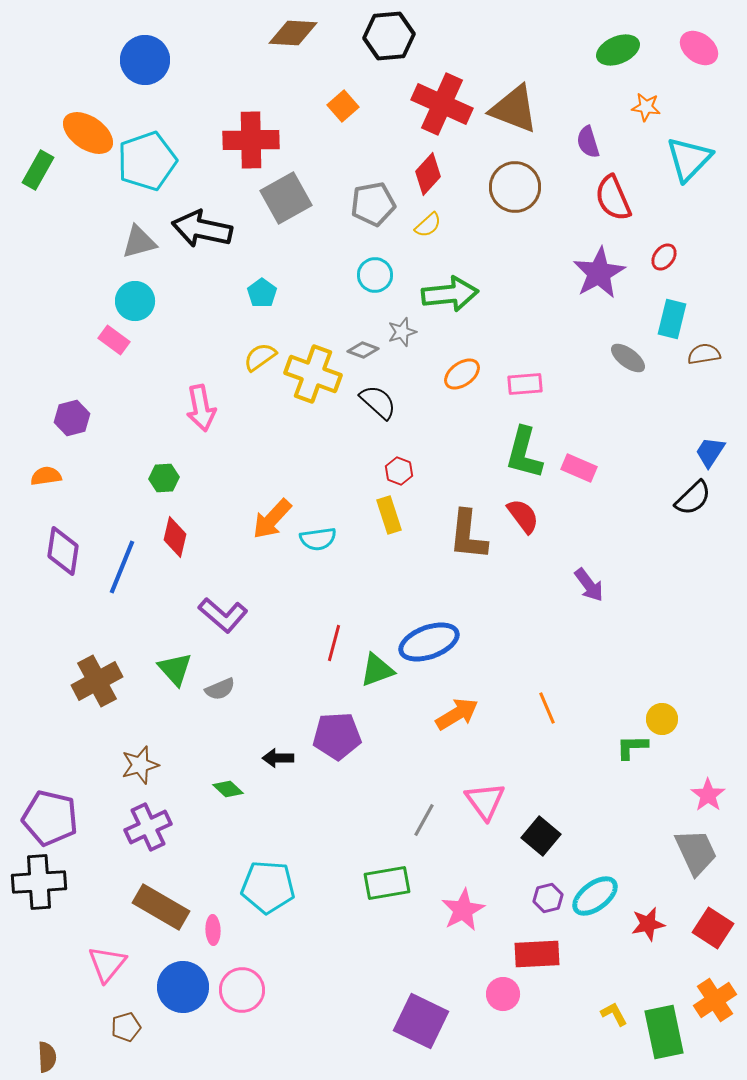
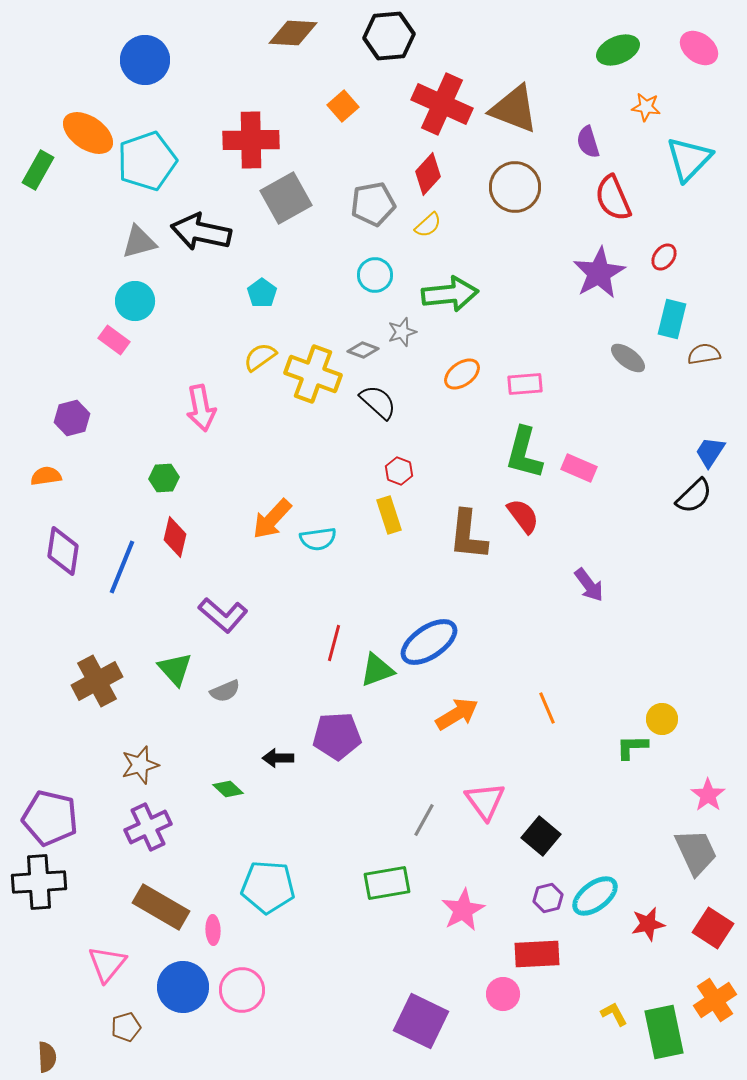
black arrow at (202, 229): moved 1 px left, 3 px down
black semicircle at (693, 498): moved 1 px right, 2 px up
blue ellipse at (429, 642): rotated 14 degrees counterclockwise
gray semicircle at (220, 689): moved 5 px right, 2 px down
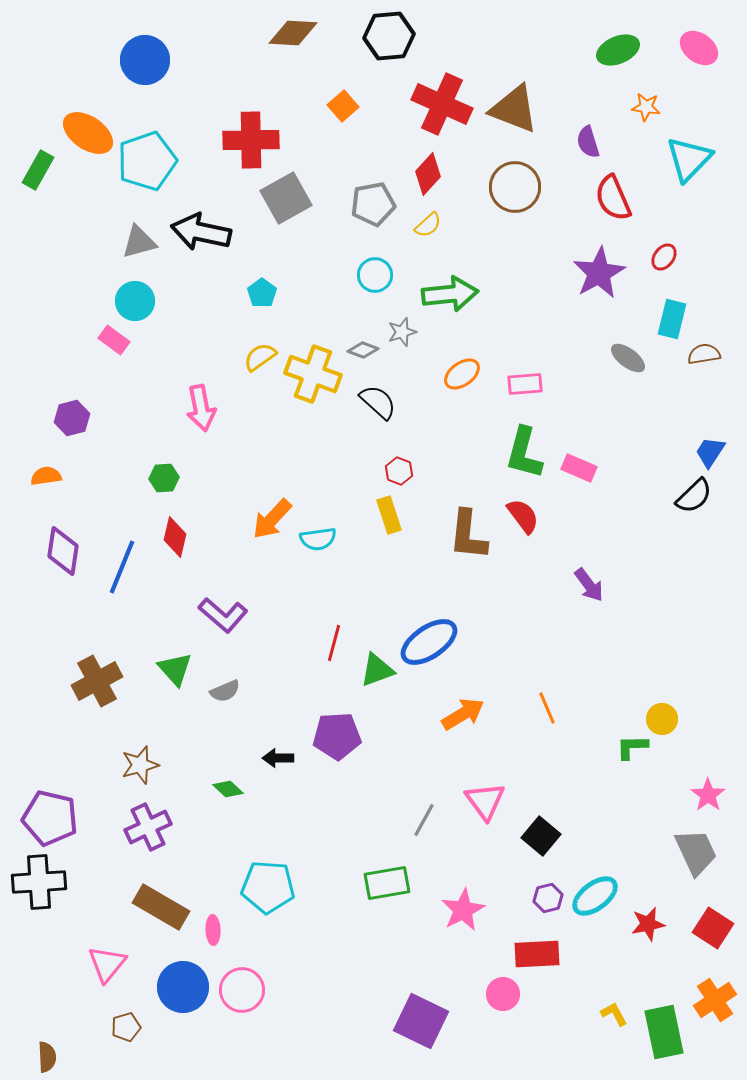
orange arrow at (457, 714): moved 6 px right
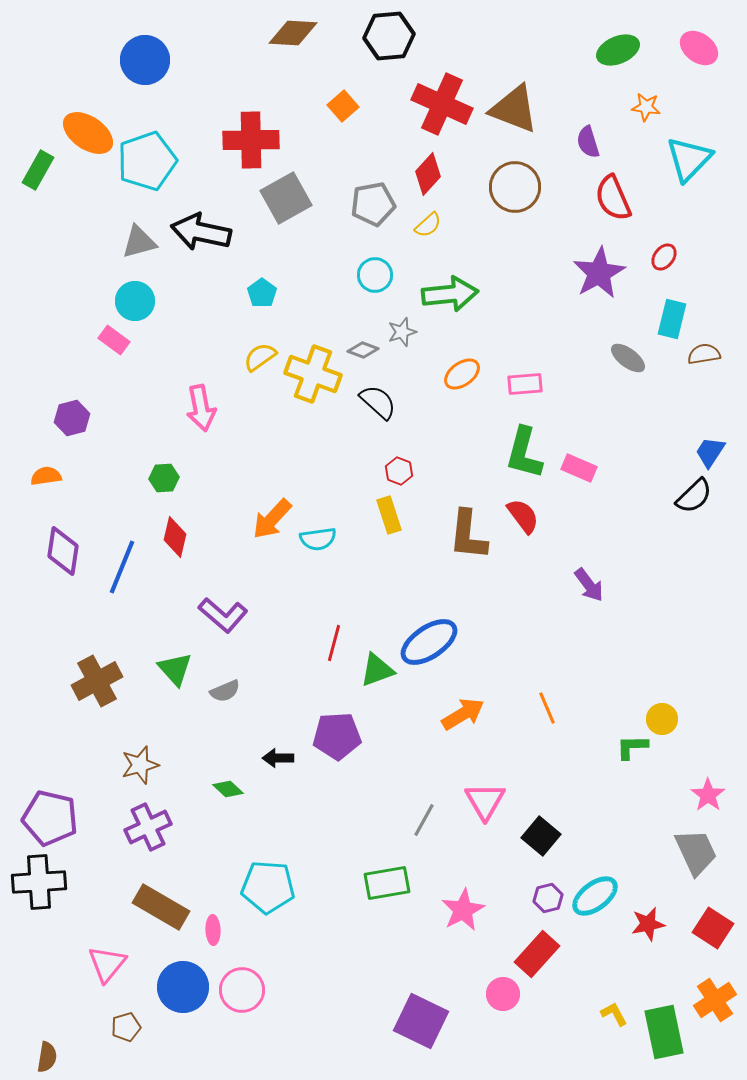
pink triangle at (485, 801): rotated 6 degrees clockwise
red rectangle at (537, 954): rotated 45 degrees counterclockwise
brown semicircle at (47, 1057): rotated 12 degrees clockwise
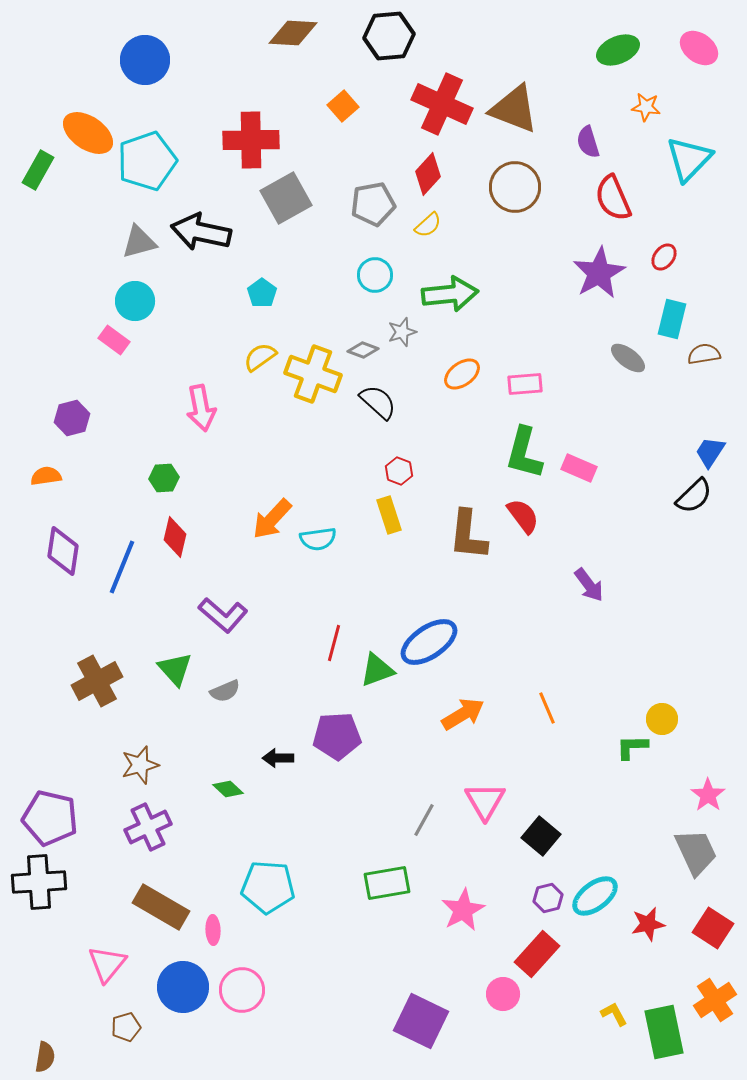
brown semicircle at (47, 1057): moved 2 px left
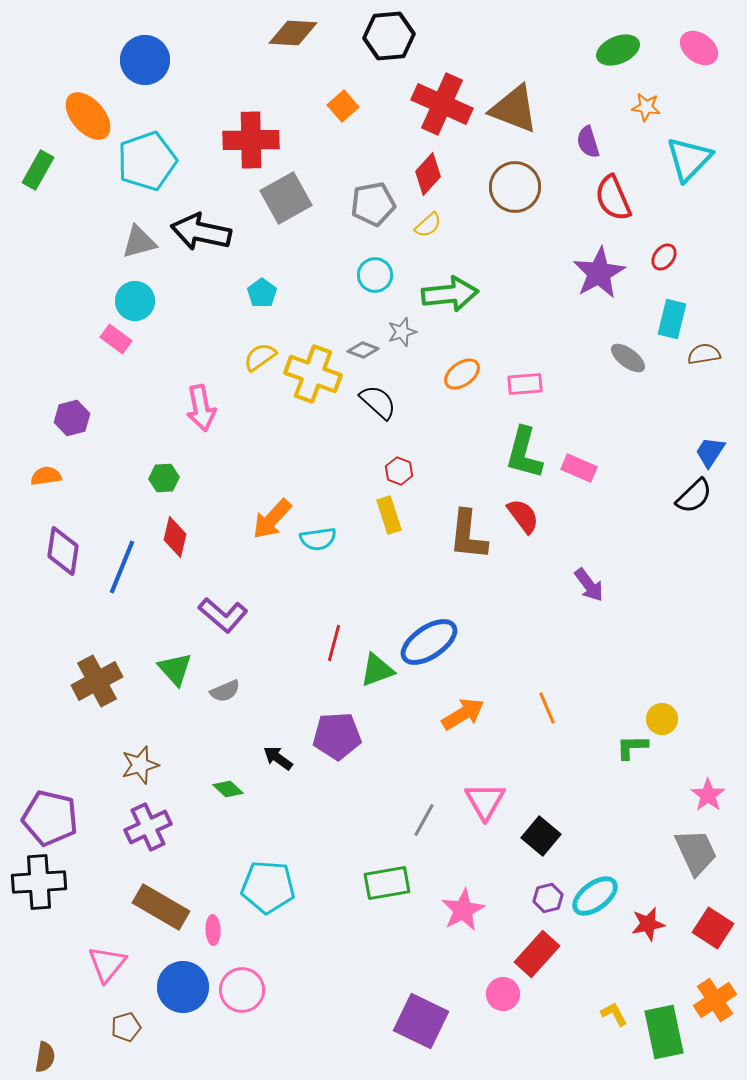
orange ellipse at (88, 133): moved 17 px up; rotated 15 degrees clockwise
pink rectangle at (114, 340): moved 2 px right, 1 px up
black arrow at (278, 758): rotated 36 degrees clockwise
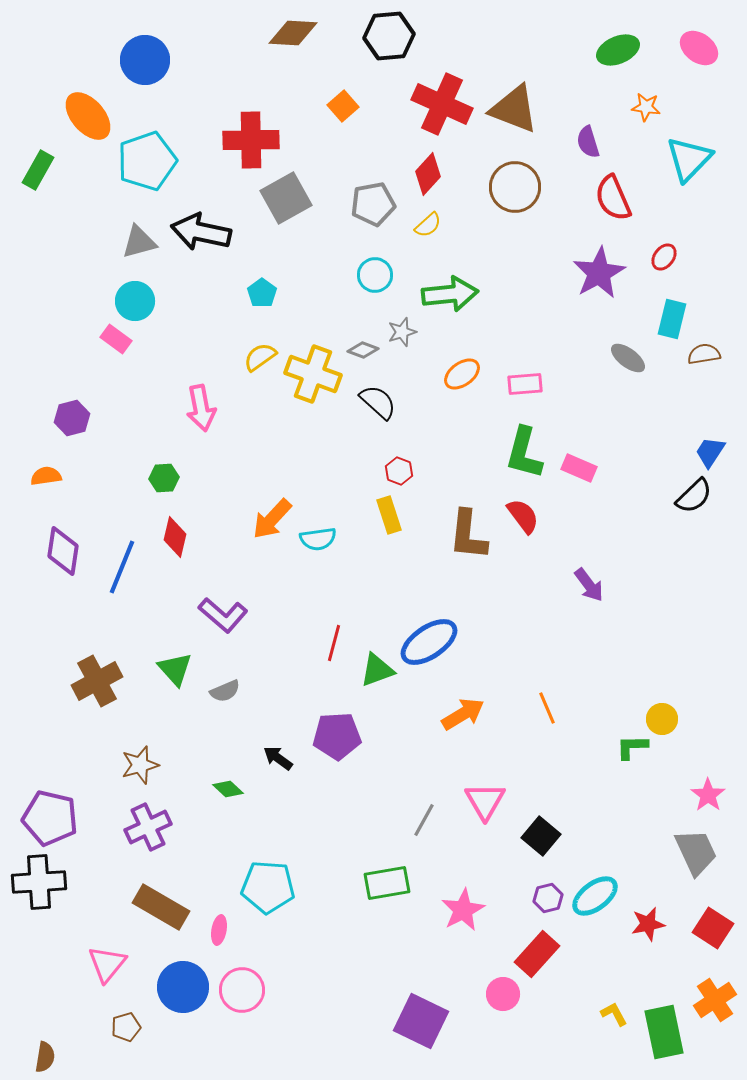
pink ellipse at (213, 930): moved 6 px right; rotated 12 degrees clockwise
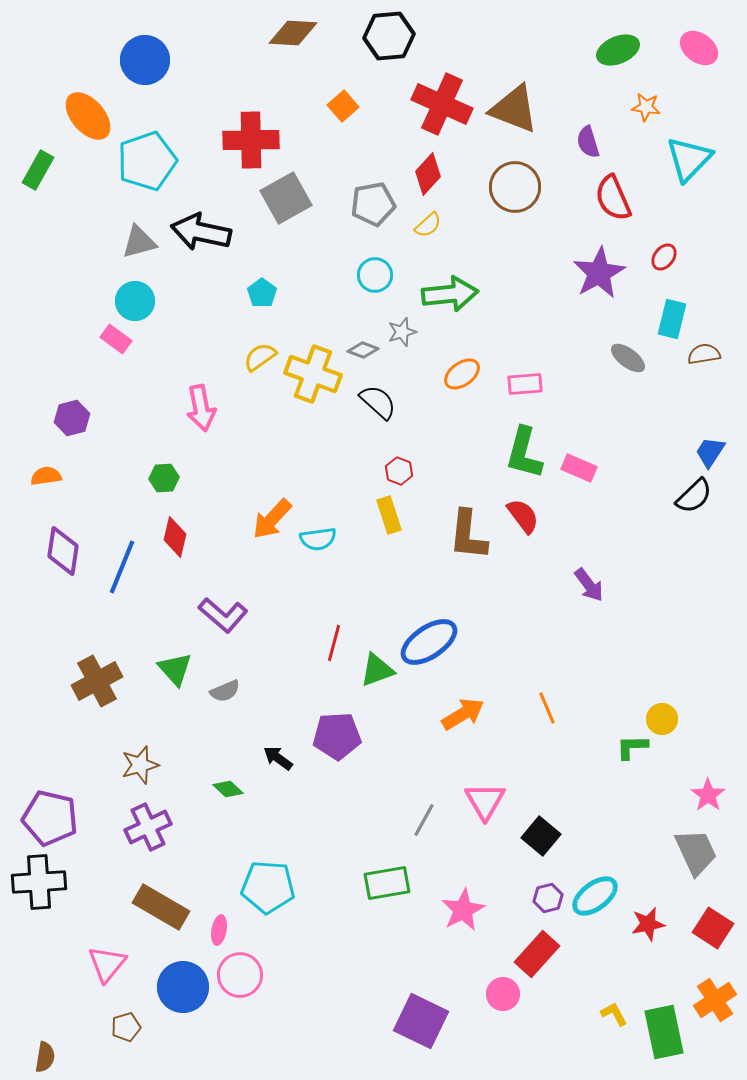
pink circle at (242, 990): moved 2 px left, 15 px up
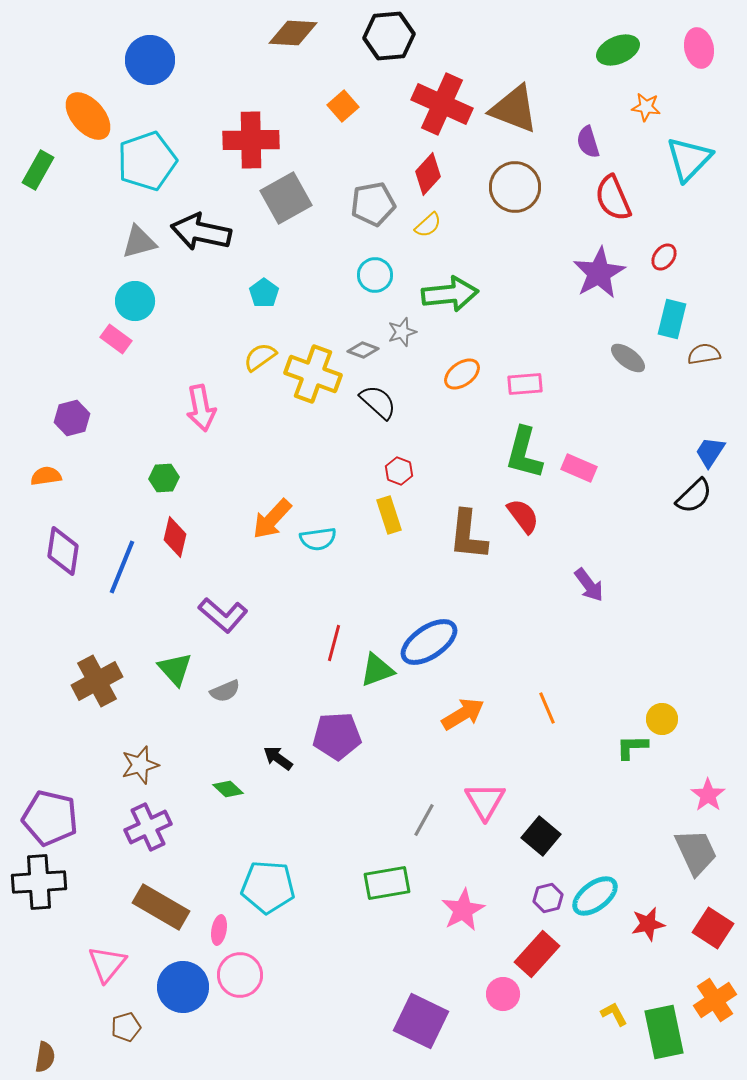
pink ellipse at (699, 48): rotated 42 degrees clockwise
blue circle at (145, 60): moved 5 px right
cyan pentagon at (262, 293): moved 2 px right
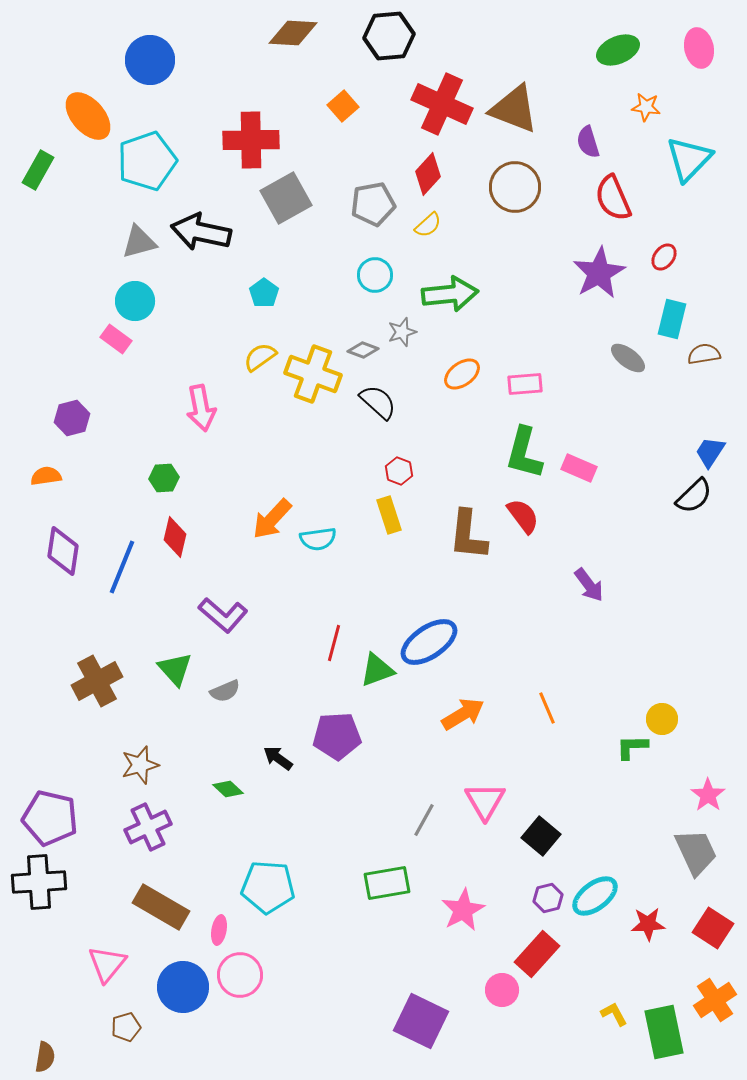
red star at (648, 924): rotated 8 degrees clockwise
pink circle at (503, 994): moved 1 px left, 4 px up
